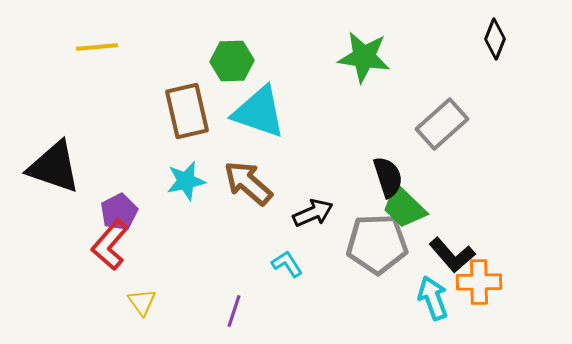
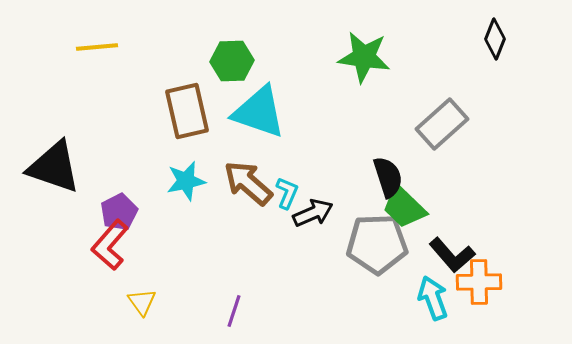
cyan L-shape: moved 71 px up; rotated 56 degrees clockwise
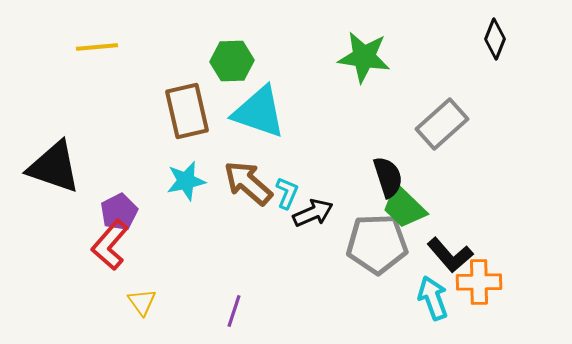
black L-shape: moved 2 px left
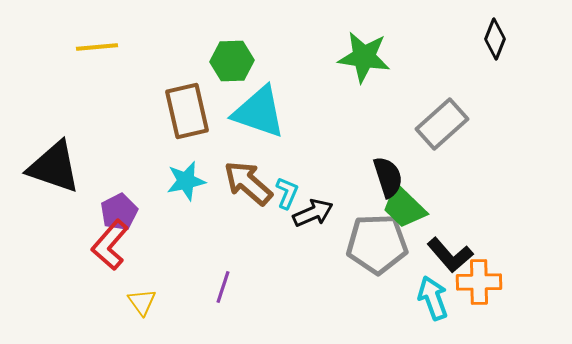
purple line: moved 11 px left, 24 px up
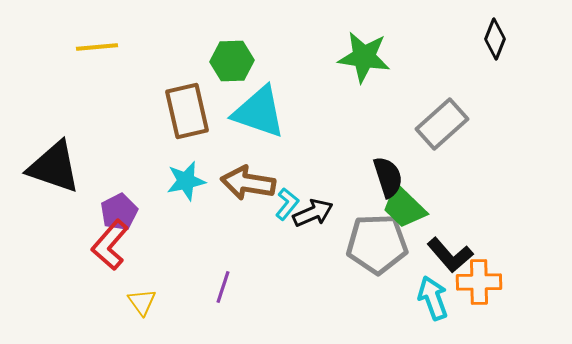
brown arrow: rotated 32 degrees counterclockwise
cyan L-shape: moved 11 px down; rotated 16 degrees clockwise
